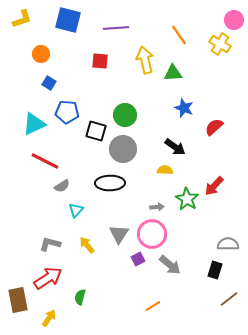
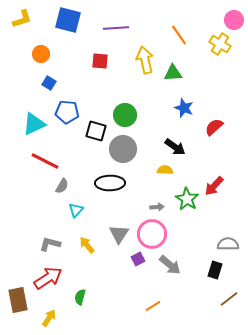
gray semicircle at (62, 186): rotated 28 degrees counterclockwise
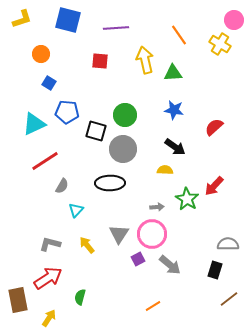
blue star at (184, 108): moved 10 px left, 2 px down; rotated 12 degrees counterclockwise
red line at (45, 161): rotated 60 degrees counterclockwise
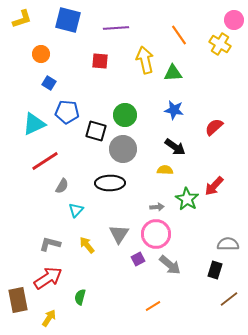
pink circle at (152, 234): moved 4 px right
